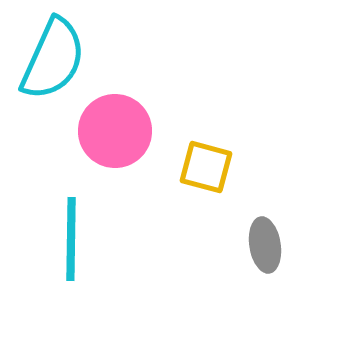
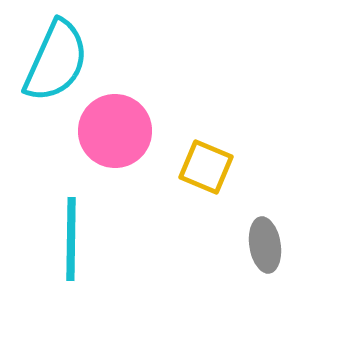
cyan semicircle: moved 3 px right, 2 px down
yellow square: rotated 8 degrees clockwise
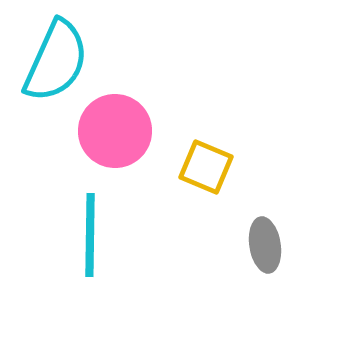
cyan line: moved 19 px right, 4 px up
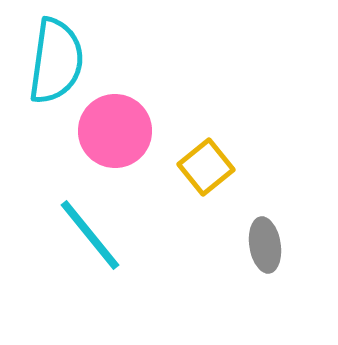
cyan semicircle: rotated 16 degrees counterclockwise
yellow square: rotated 28 degrees clockwise
cyan line: rotated 40 degrees counterclockwise
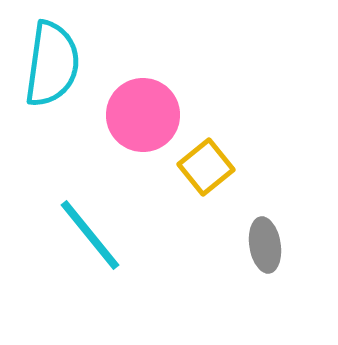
cyan semicircle: moved 4 px left, 3 px down
pink circle: moved 28 px right, 16 px up
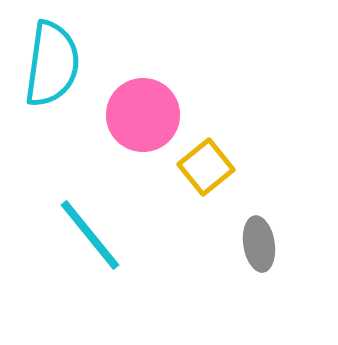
gray ellipse: moved 6 px left, 1 px up
